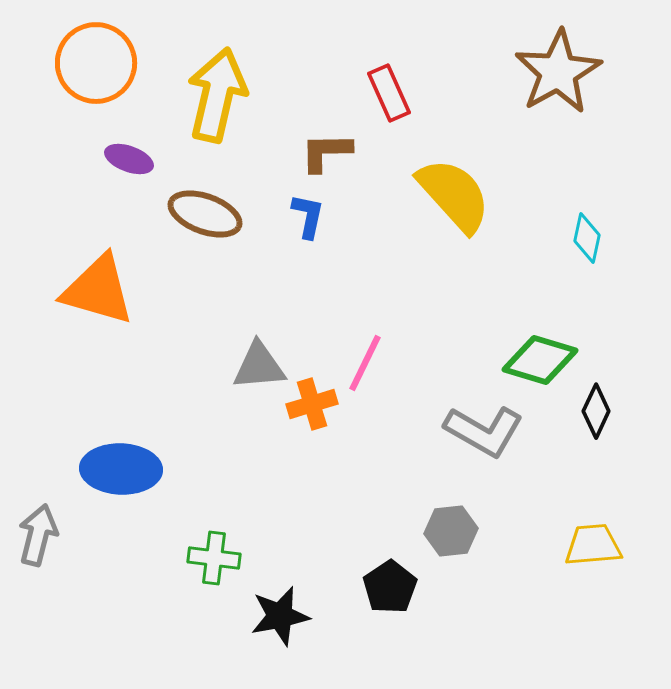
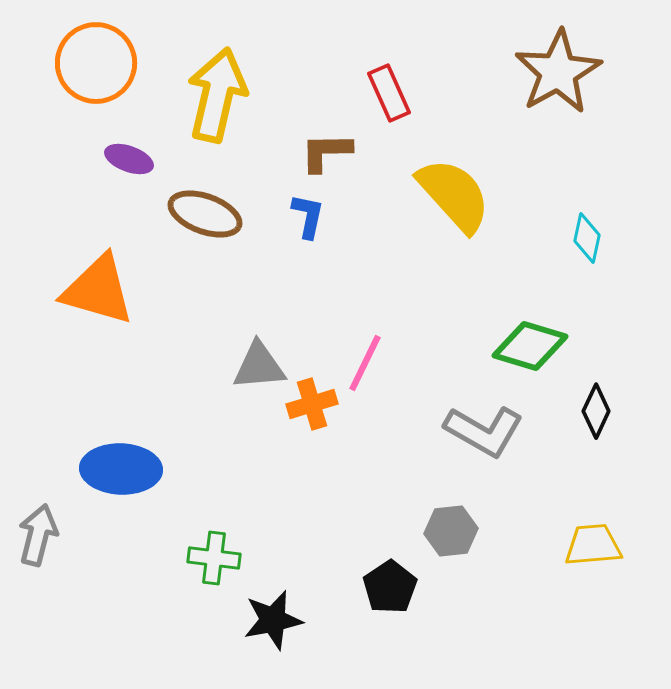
green diamond: moved 10 px left, 14 px up
black star: moved 7 px left, 4 px down
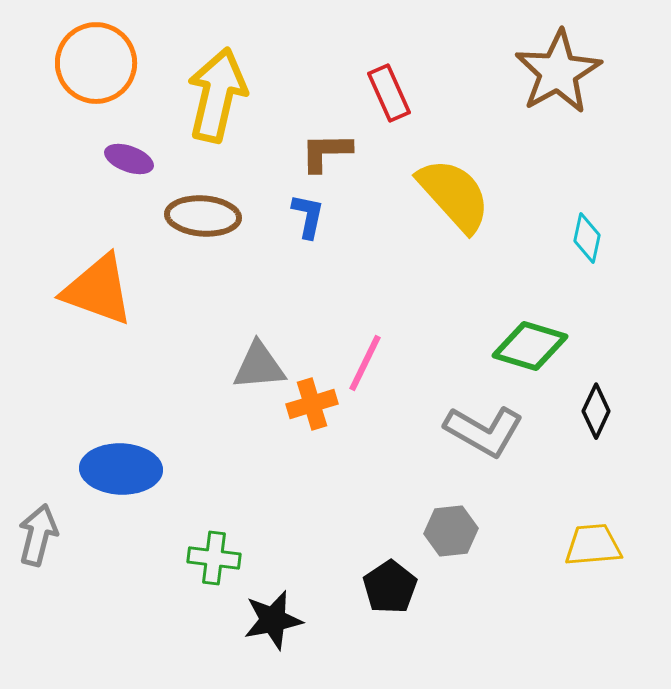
brown ellipse: moved 2 px left, 2 px down; rotated 16 degrees counterclockwise
orange triangle: rotated 4 degrees clockwise
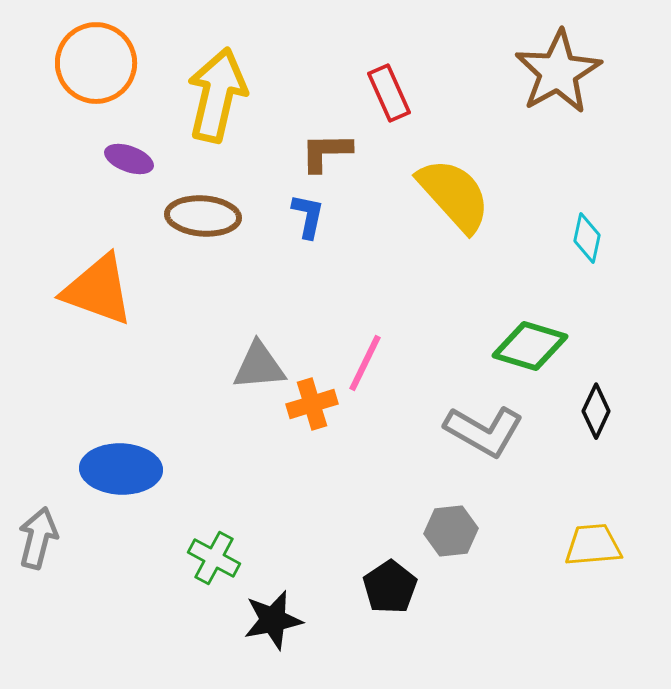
gray arrow: moved 3 px down
green cross: rotated 21 degrees clockwise
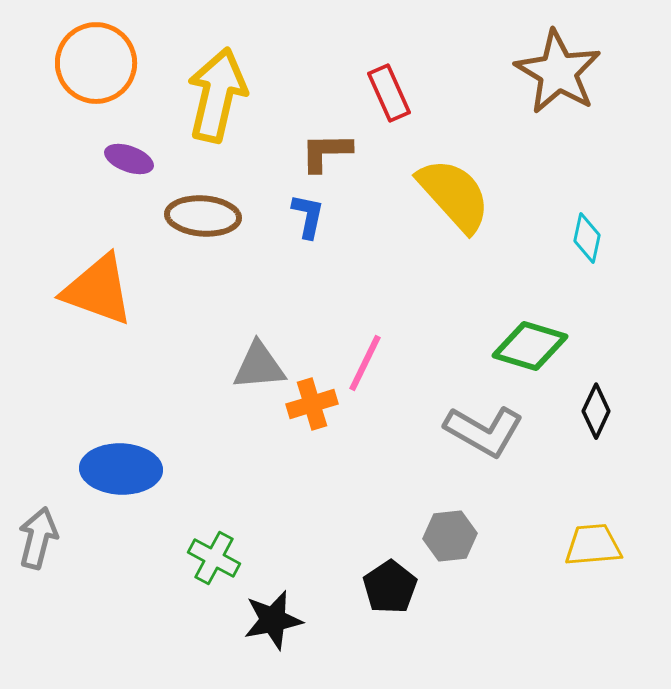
brown star: rotated 12 degrees counterclockwise
gray hexagon: moved 1 px left, 5 px down
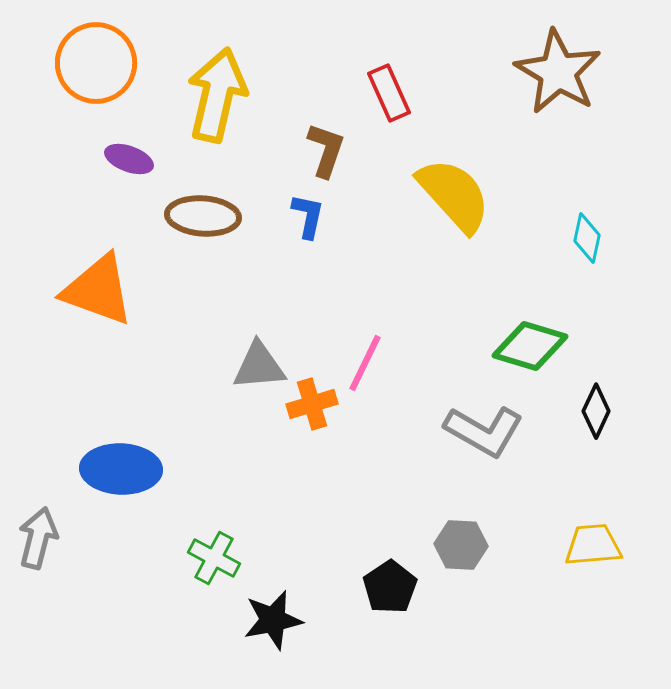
brown L-shape: moved 2 px up; rotated 110 degrees clockwise
gray hexagon: moved 11 px right, 9 px down; rotated 9 degrees clockwise
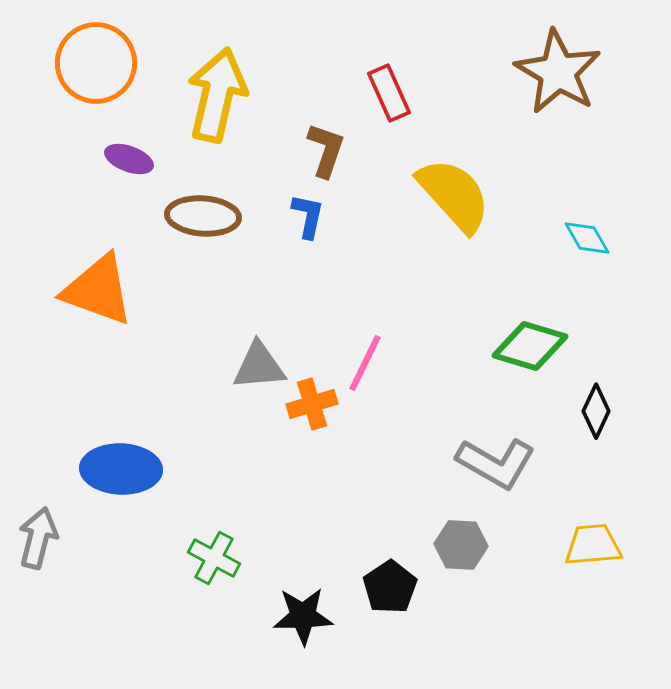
cyan diamond: rotated 42 degrees counterclockwise
gray L-shape: moved 12 px right, 32 px down
black star: moved 30 px right, 4 px up; rotated 10 degrees clockwise
